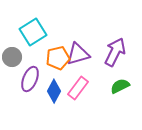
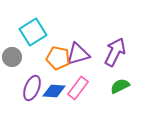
orange pentagon: rotated 25 degrees clockwise
purple ellipse: moved 2 px right, 9 px down
blue diamond: rotated 65 degrees clockwise
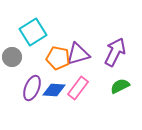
blue diamond: moved 1 px up
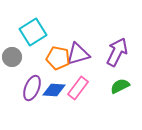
purple arrow: moved 2 px right
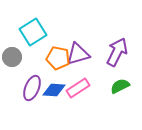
pink rectangle: rotated 20 degrees clockwise
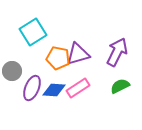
gray circle: moved 14 px down
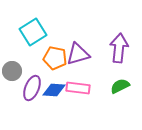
purple arrow: moved 2 px right, 4 px up; rotated 20 degrees counterclockwise
orange pentagon: moved 3 px left
pink rectangle: rotated 40 degrees clockwise
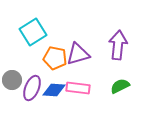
purple arrow: moved 1 px left, 3 px up
gray circle: moved 9 px down
